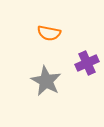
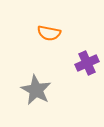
gray star: moved 10 px left, 9 px down
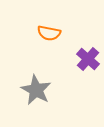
purple cross: moved 1 px right, 4 px up; rotated 25 degrees counterclockwise
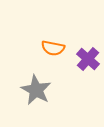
orange semicircle: moved 4 px right, 15 px down
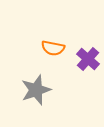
gray star: rotated 24 degrees clockwise
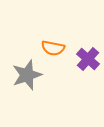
gray star: moved 9 px left, 15 px up
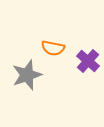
purple cross: moved 2 px down
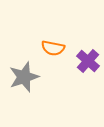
gray star: moved 3 px left, 2 px down
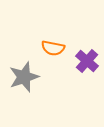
purple cross: moved 1 px left
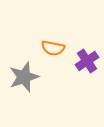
purple cross: rotated 15 degrees clockwise
